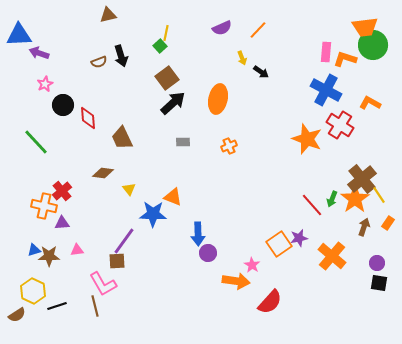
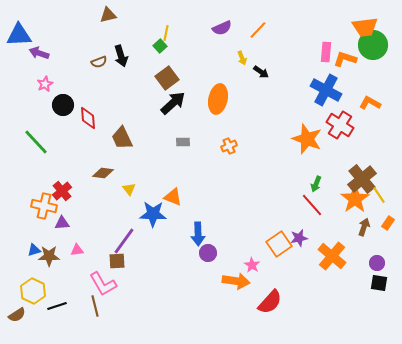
green arrow at (332, 199): moved 16 px left, 15 px up
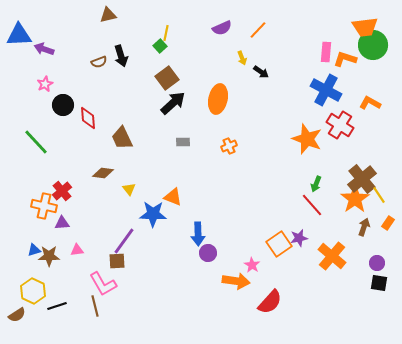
purple arrow at (39, 53): moved 5 px right, 4 px up
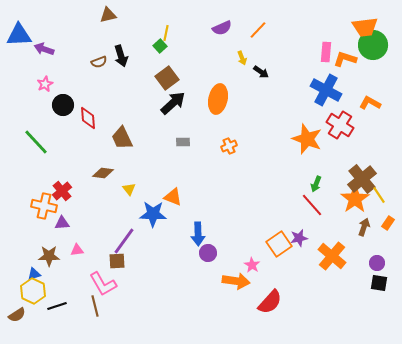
blue triangle at (34, 250): moved 24 px down
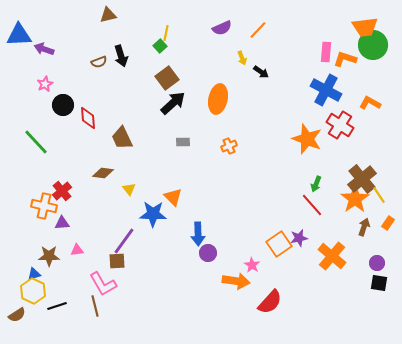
orange triangle at (173, 197): rotated 24 degrees clockwise
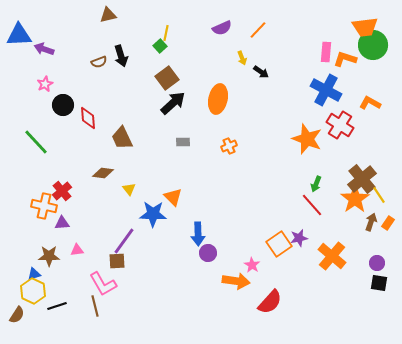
brown arrow at (364, 227): moved 7 px right, 5 px up
brown semicircle at (17, 315): rotated 24 degrees counterclockwise
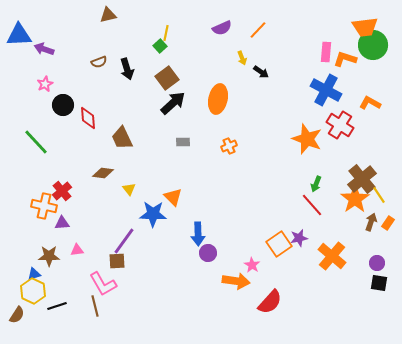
black arrow at (121, 56): moved 6 px right, 13 px down
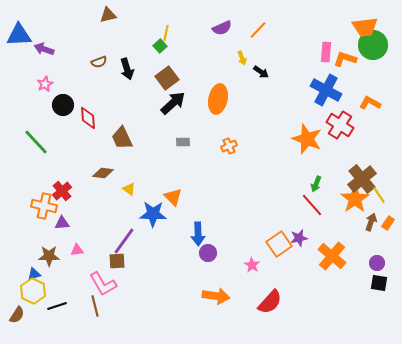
yellow triangle at (129, 189): rotated 16 degrees counterclockwise
orange arrow at (236, 281): moved 20 px left, 15 px down
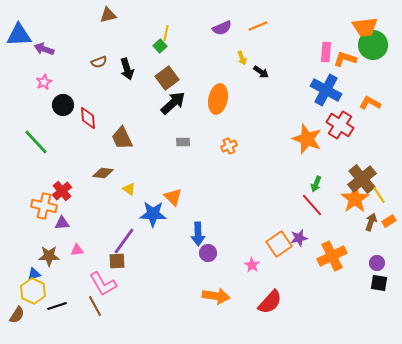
orange line at (258, 30): moved 4 px up; rotated 24 degrees clockwise
pink star at (45, 84): moved 1 px left, 2 px up
orange rectangle at (388, 223): moved 1 px right, 2 px up; rotated 24 degrees clockwise
orange cross at (332, 256): rotated 24 degrees clockwise
brown line at (95, 306): rotated 15 degrees counterclockwise
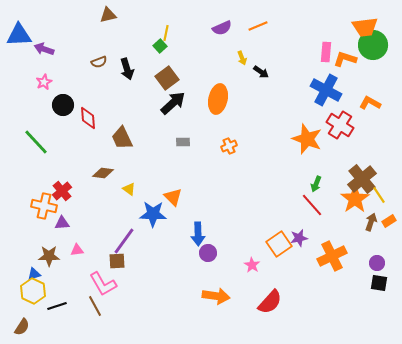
brown semicircle at (17, 315): moved 5 px right, 12 px down
